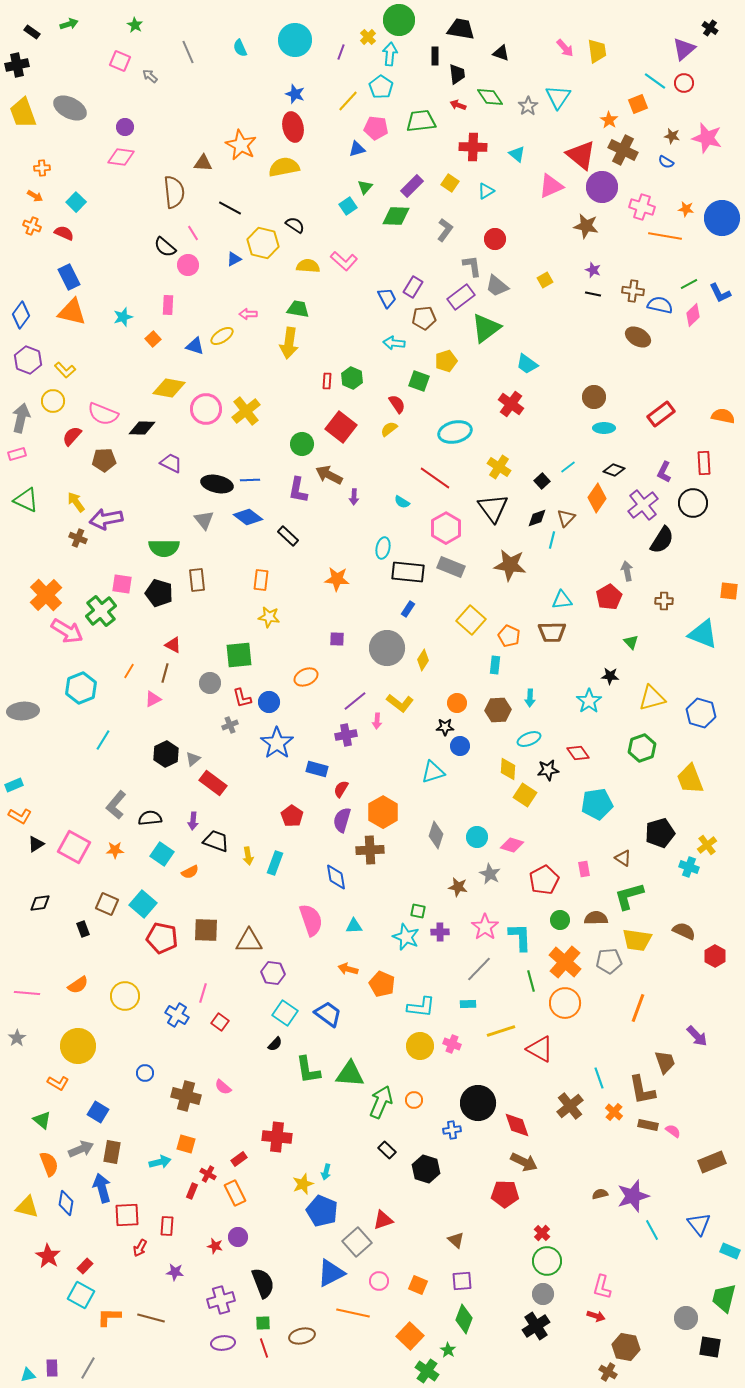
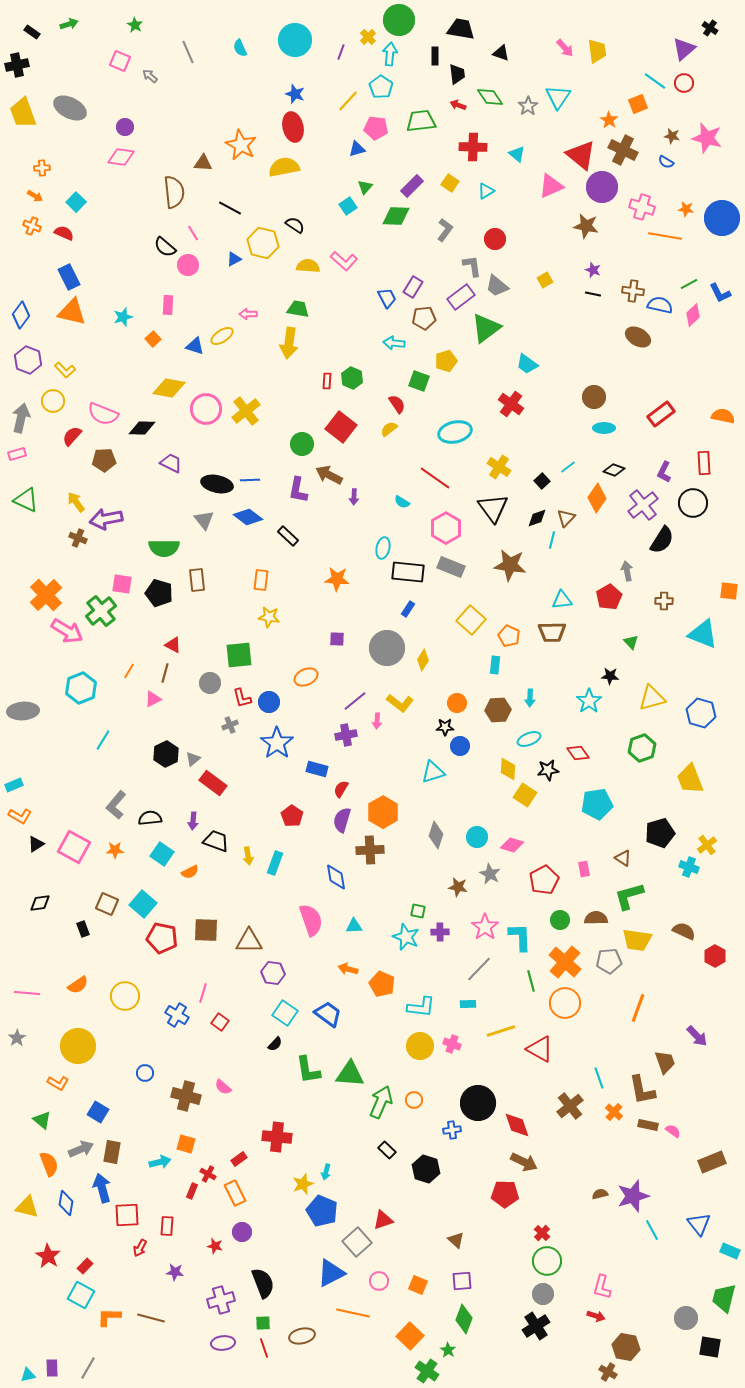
purple circle at (238, 1237): moved 4 px right, 5 px up
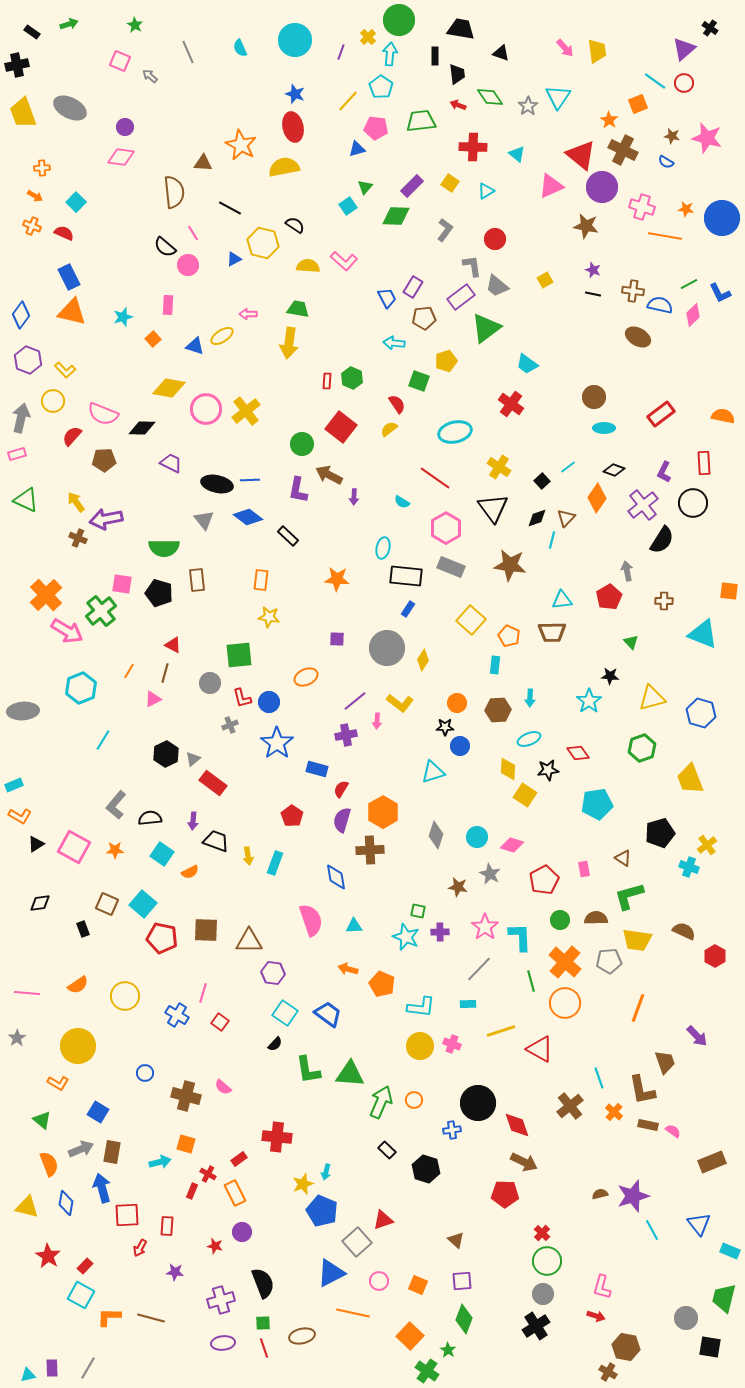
black rectangle at (408, 572): moved 2 px left, 4 px down
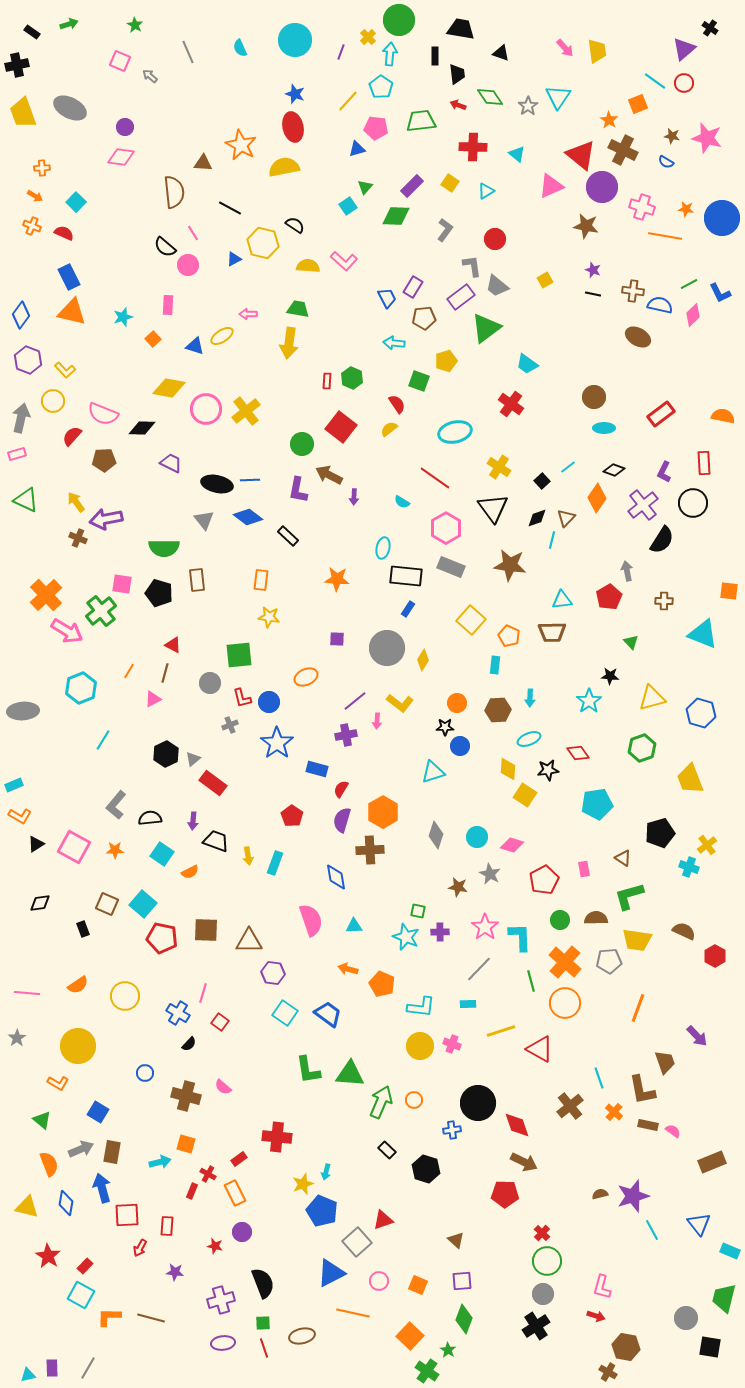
blue cross at (177, 1015): moved 1 px right, 2 px up
black semicircle at (275, 1044): moved 86 px left
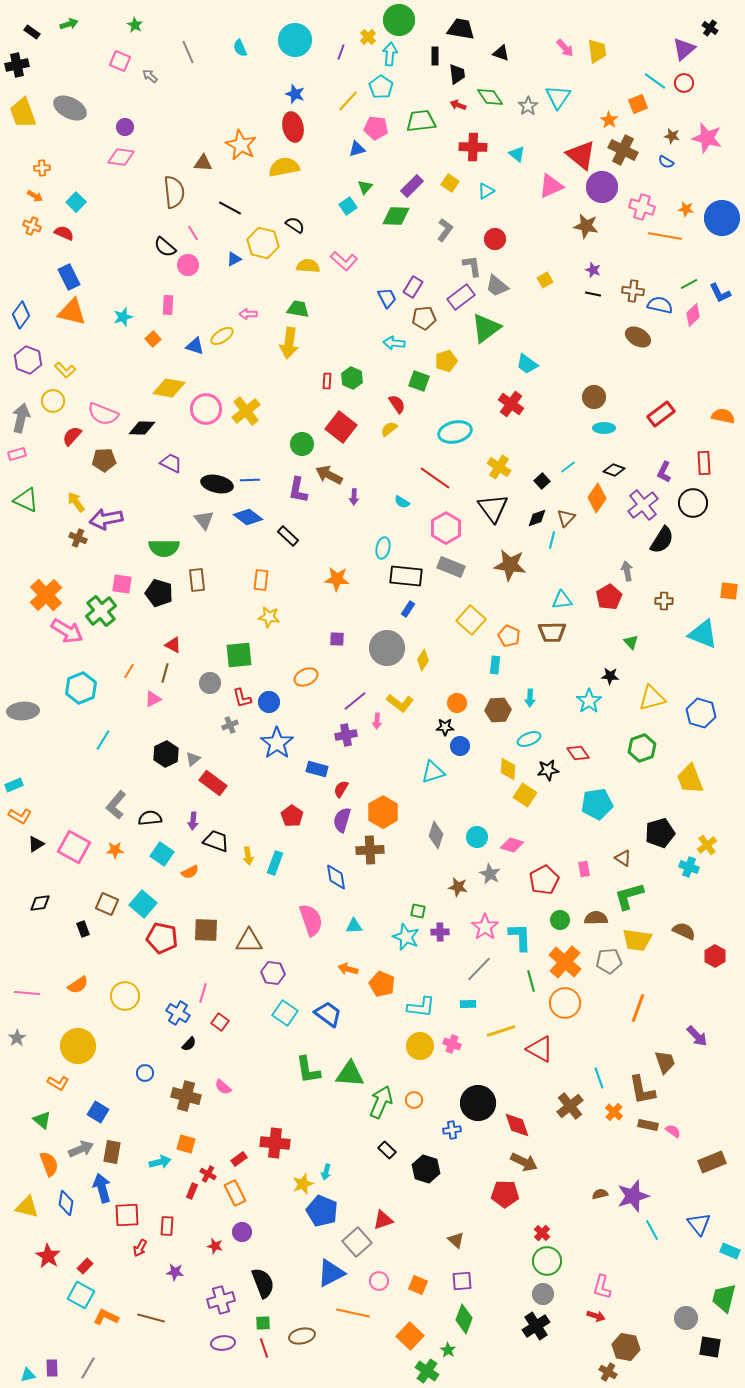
red cross at (277, 1137): moved 2 px left, 6 px down
orange L-shape at (109, 1317): moved 3 px left; rotated 25 degrees clockwise
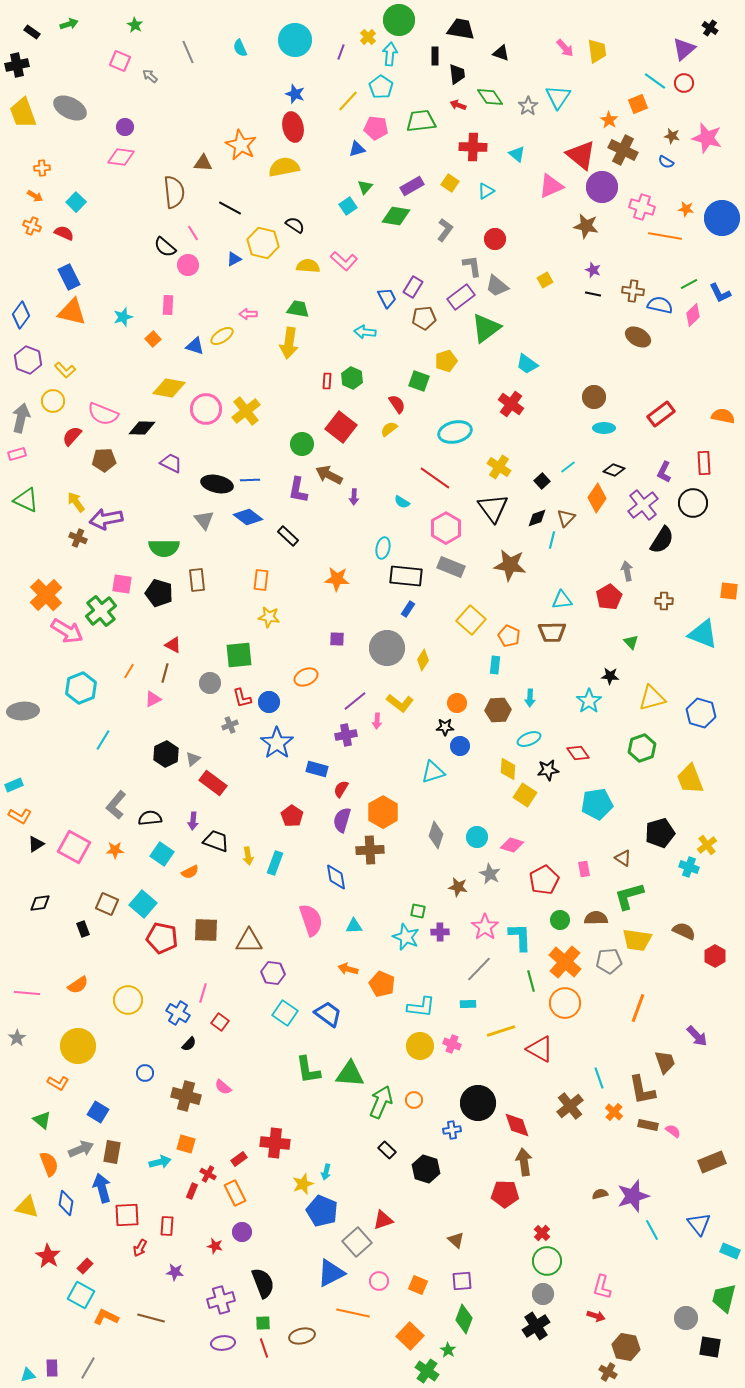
purple rectangle at (412, 186): rotated 15 degrees clockwise
green diamond at (396, 216): rotated 8 degrees clockwise
cyan arrow at (394, 343): moved 29 px left, 11 px up
yellow circle at (125, 996): moved 3 px right, 4 px down
brown arrow at (524, 1162): rotated 124 degrees counterclockwise
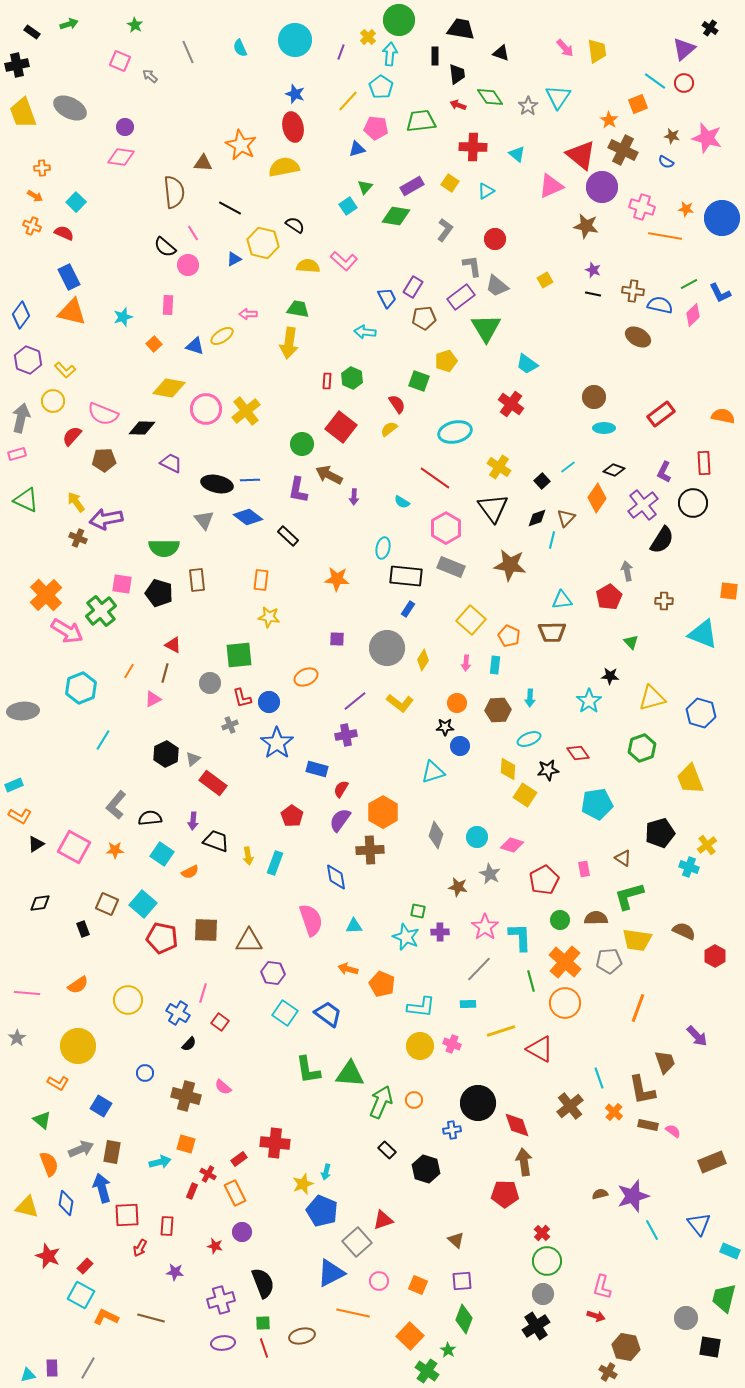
green triangle at (486, 328): rotated 24 degrees counterclockwise
orange square at (153, 339): moved 1 px right, 5 px down
pink arrow at (377, 721): moved 89 px right, 58 px up
purple semicircle at (342, 820): moved 2 px left; rotated 20 degrees clockwise
blue square at (98, 1112): moved 3 px right, 6 px up
red star at (48, 1256): rotated 10 degrees counterclockwise
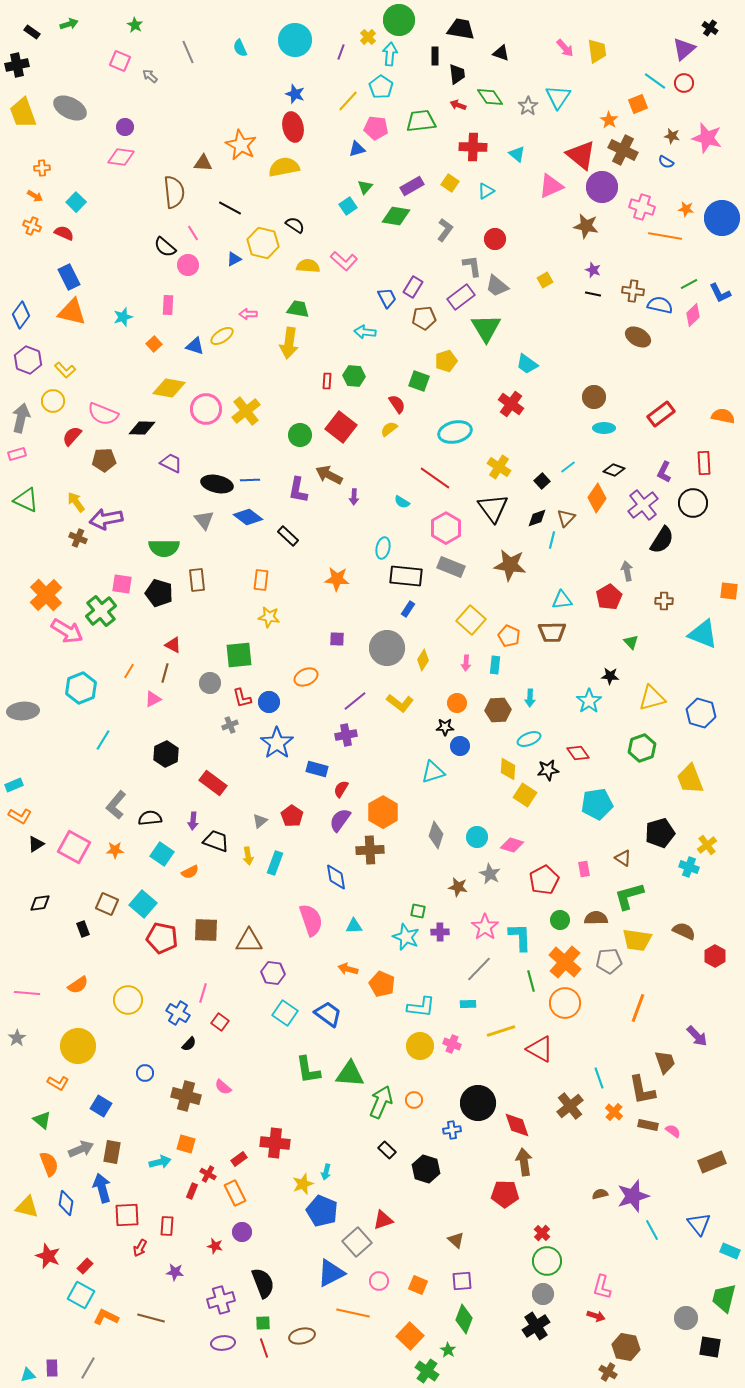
green hexagon at (352, 378): moved 2 px right, 2 px up; rotated 20 degrees counterclockwise
green circle at (302, 444): moved 2 px left, 9 px up
gray triangle at (193, 759): moved 67 px right, 62 px down
